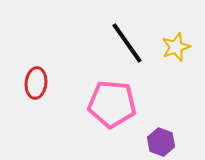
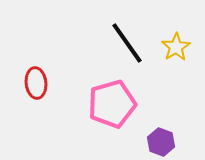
yellow star: rotated 12 degrees counterclockwise
red ellipse: rotated 12 degrees counterclockwise
pink pentagon: rotated 21 degrees counterclockwise
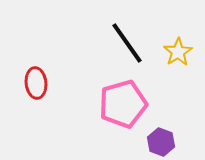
yellow star: moved 2 px right, 5 px down
pink pentagon: moved 11 px right
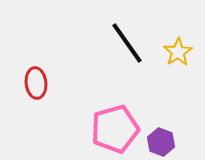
pink pentagon: moved 8 px left, 25 px down
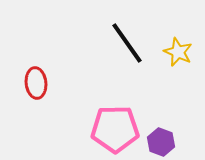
yellow star: rotated 16 degrees counterclockwise
pink pentagon: rotated 15 degrees clockwise
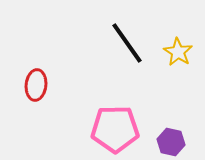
yellow star: rotated 8 degrees clockwise
red ellipse: moved 2 px down; rotated 12 degrees clockwise
purple hexagon: moved 10 px right; rotated 8 degrees counterclockwise
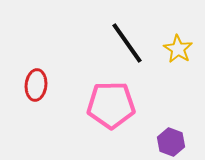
yellow star: moved 3 px up
pink pentagon: moved 4 px left, 24 px up
purple hexagon: rotated 8 degrees clockwise
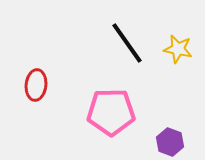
yellow star: rotated 20 degrees counterclockwise
pink pentagon: moved 7 px down
purple hexagon: moved 1 px left
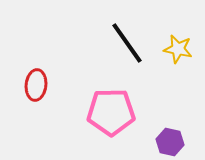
purple hexagon: rotated 8 degrees counterclockwise
